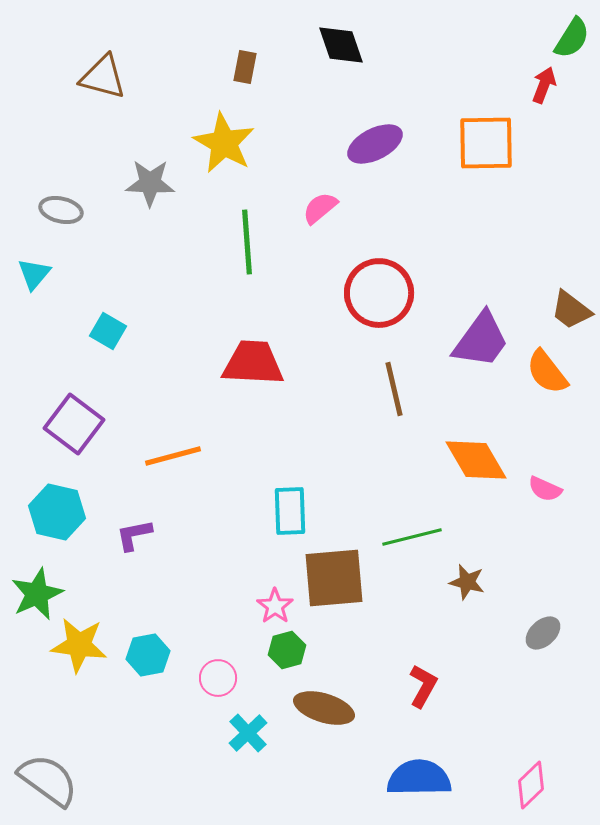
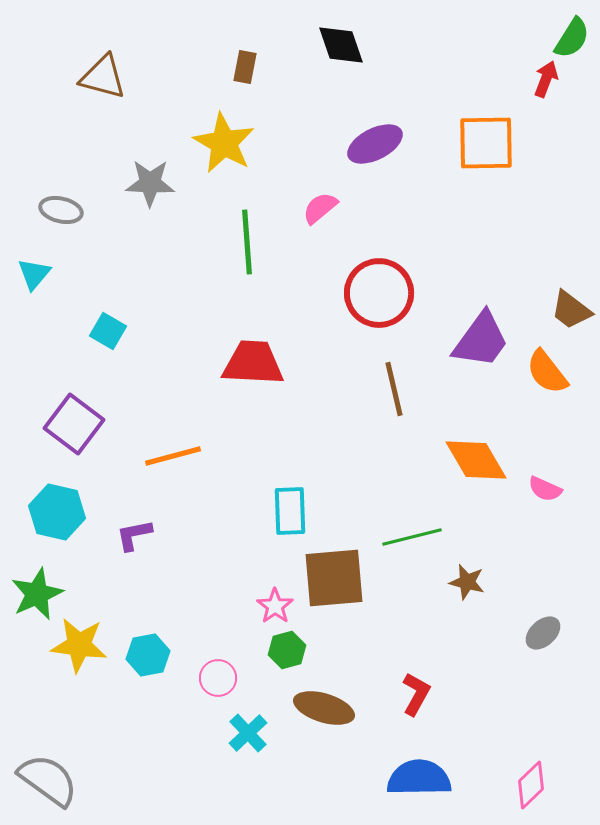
red arrow at (544, 85): moved 2 px right, 6 px up
red L-shape at (423, 686): moved 7 px left, 8 px down
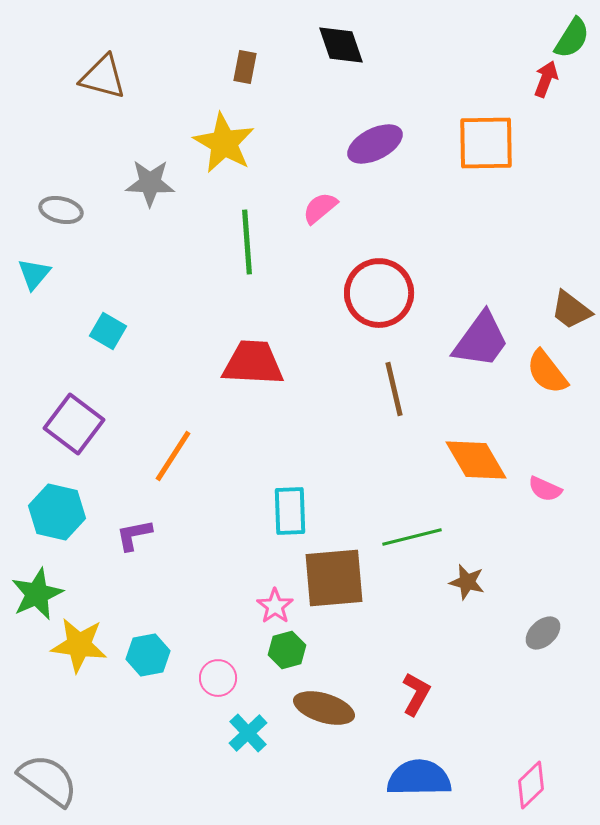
orange line at (173, 456): rotated 42 degrees counterclockwise
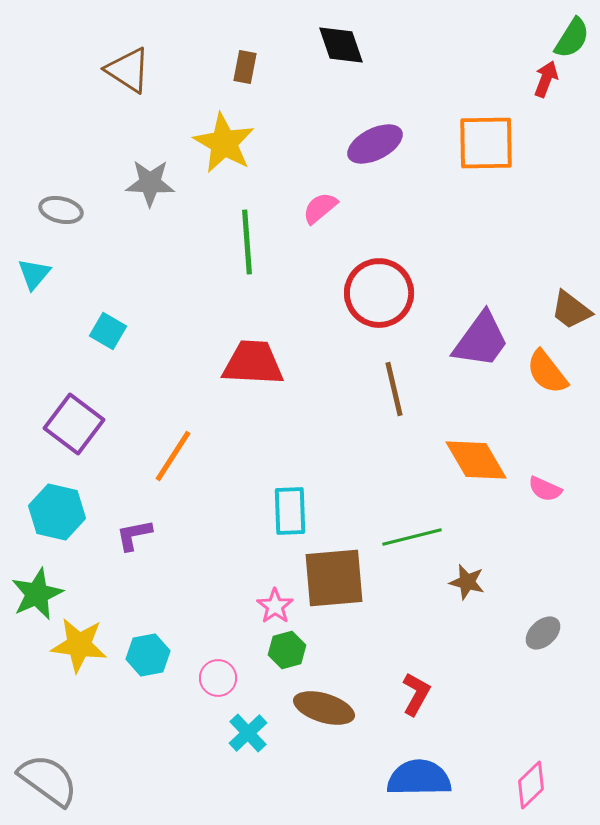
brown triangle at (103, 77): moved 25 px right, 7 px up; rotated 18 degrees clockwise
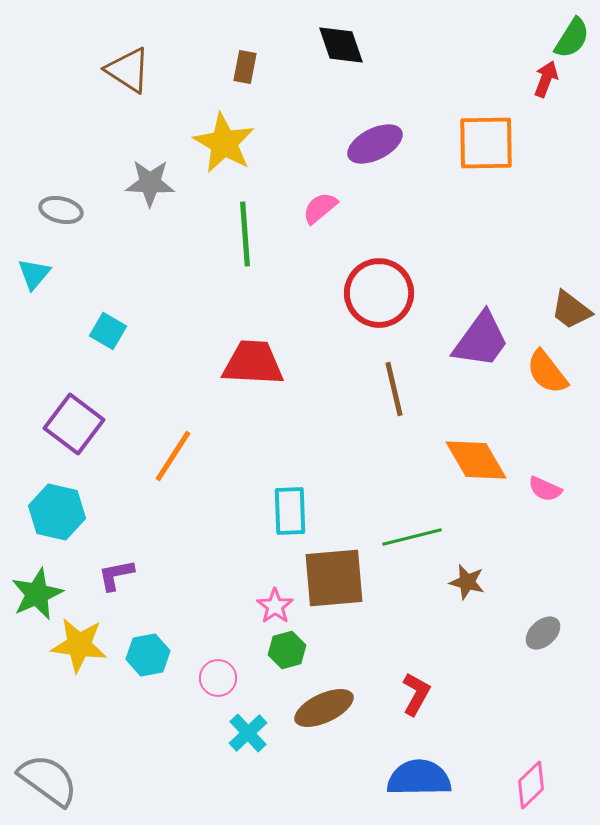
green line at (247, 242): moved 2 px left, 8 px up
purple L-shape at (134, 535): moved 18 px left, 40 px down
brown ellipse at (324, 708): rotated 42 degrees counterclockwise
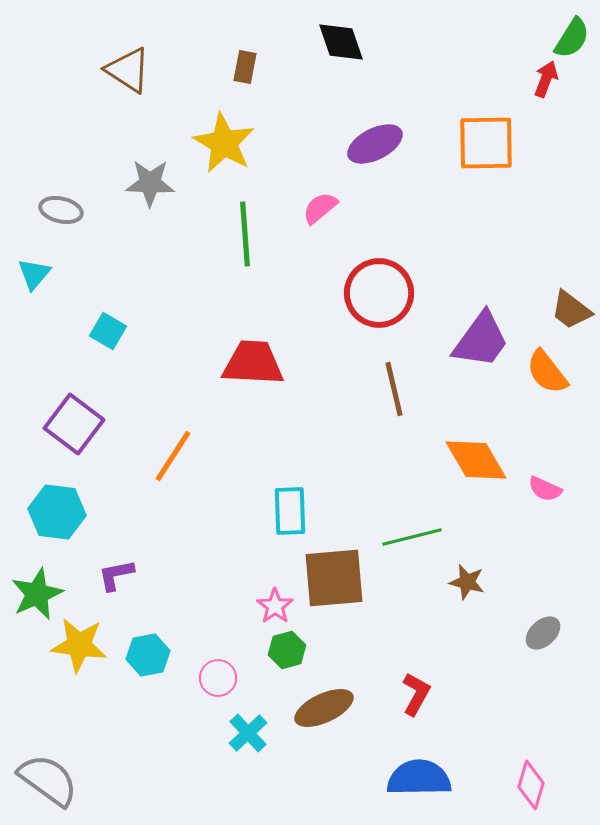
black diamond at (341, 45): moved 3 px up
cyan hexagon at (57, 512): rotated 6 degrees counterclockwise
pink diamond at (531, 785): rotated 30 degrees counterclockwise
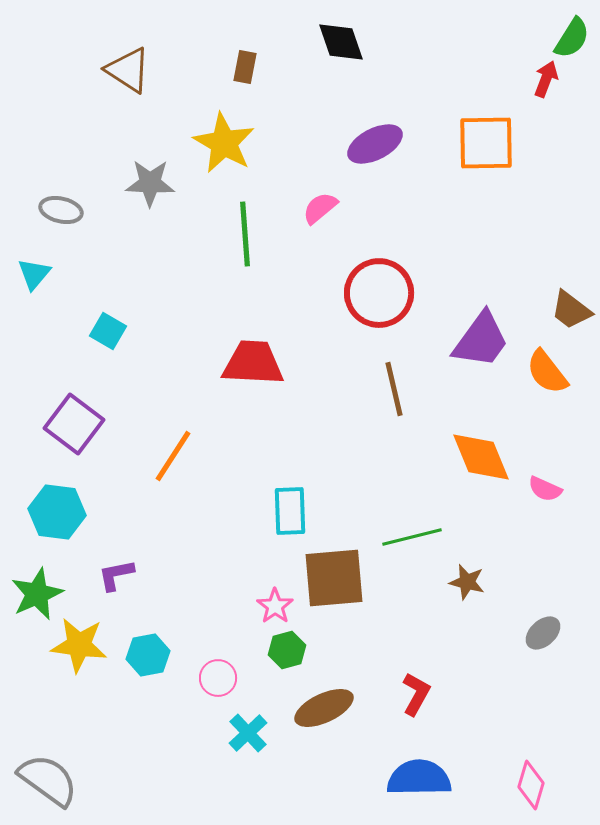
orange diamond at (476, 460): moved 5 px right, 3 px up; rotated 8 degrees clockwise
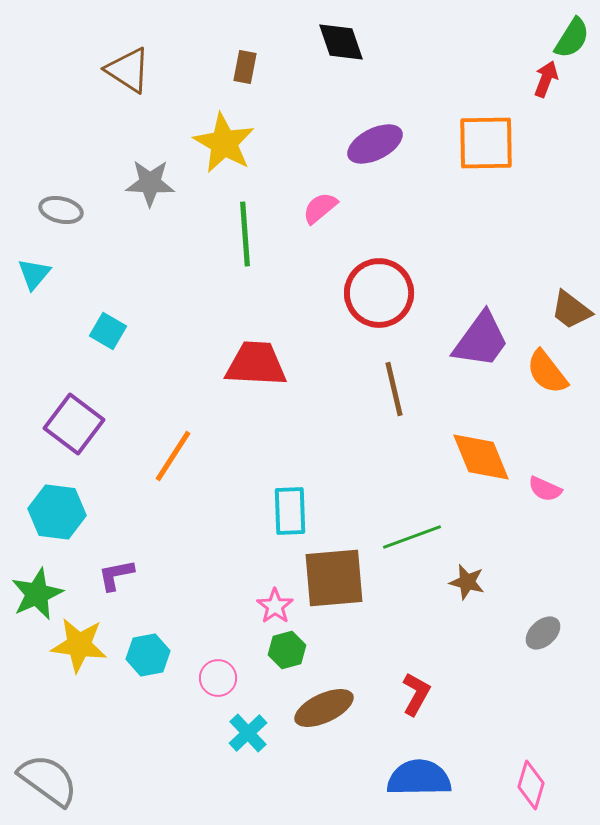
red trapezoid at (253, 363): moved 3 px right, 1 px down
green line at (412, 537): rotated 6 degrees counterclockwise
